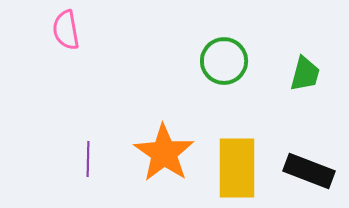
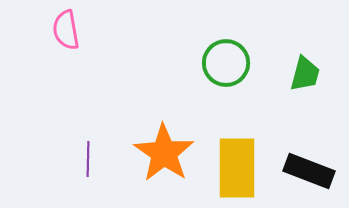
green circle: moved 2 px right, 2 px down
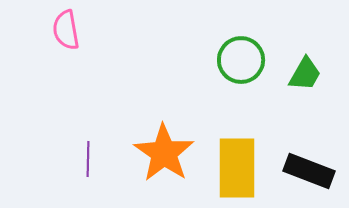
green circle: moved 15 px right, 3 px up
green trapezoid: rotated 15 degrees clockwise
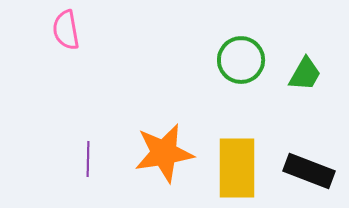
orange star: rotated 28 degrees clockwise
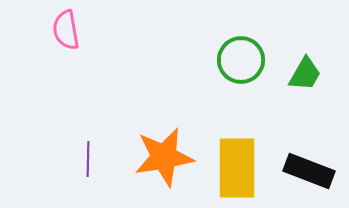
orange star: moved 4 px down
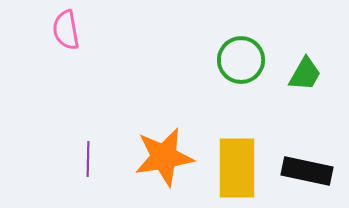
black rectangle: moved 2 px left; rotated 9 degrees counterclockwise
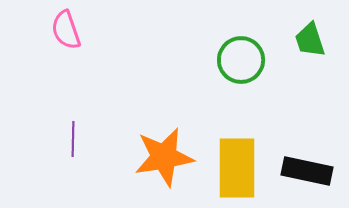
pink semicircle: rotated 9 degrees counterclockwise
green trapezoid: moved 5 px right, 34 px up; rotated 132 degrees clockwise
purple line: moved 15 px left, 20 px up
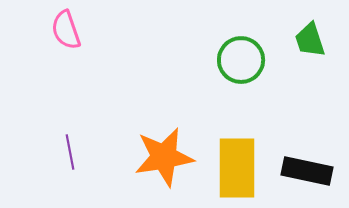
purple line: moved 3 px left, 13 px down; rotated 12 degrees counterclockwise
